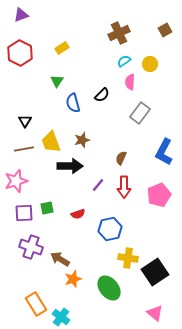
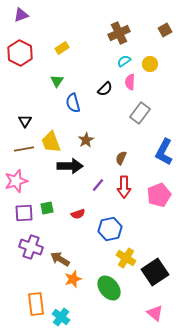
black semicircle: moved 3 px right, 6 px up
brown star: moved 4 px right; rotated 14 degrees counterclockwise
yellow cross: moved 2 px left; rotated 24 degrees clockwise
orange rectangle: rotated 25 degrees clockwise
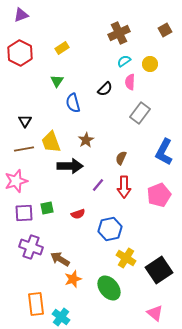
black square: moved 4 px right, 2 px up
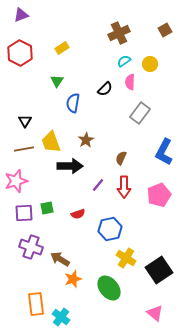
blue semicircle: rotated 24 degrees clockwise
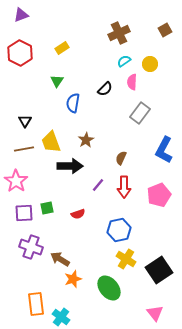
pink semicircle: moved 2 px right
blue L-shape: moved 2 px up
pink star: rotated 20 degrees counterclockwise
blue hexagon: moved 9 px right, 1 px down
yellow cross: moved 1 px down
pink triangle: rotated 12 degrees clockwise
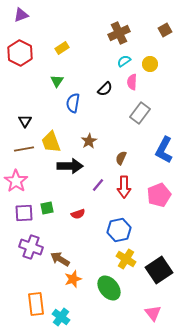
brown star: moved 3 px right, 1 px down
pink triangle: moved 2 px left
